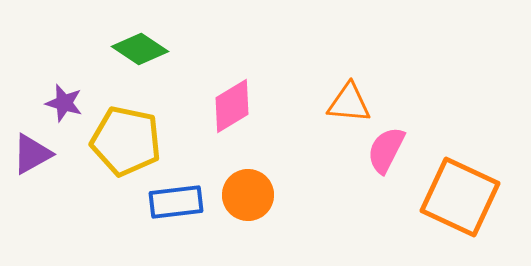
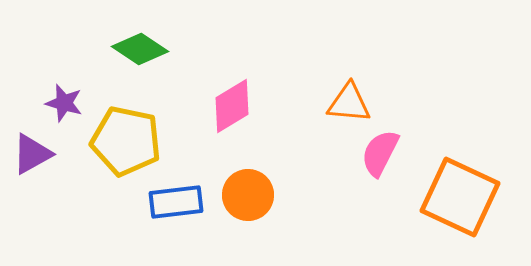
pink semicircle: moved 6 px left, 3 px down
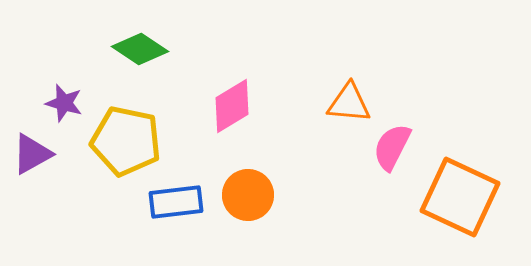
pink semicircle: moved 12 px right, 6 px up
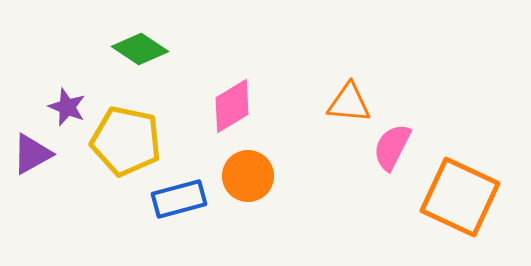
purple star: moved 3 px right, 4 px down; rotated 6 degrees clockwise
orange circle: moved 19 px up
blue rectangle: moved 3 px right, 3 px up; rotated 8 degrees counterclockwise
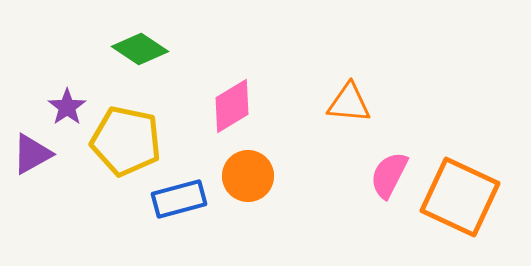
purple star: rotated 15 degrees clockwise
pink semicircle: moved 3 px left, 28 px down
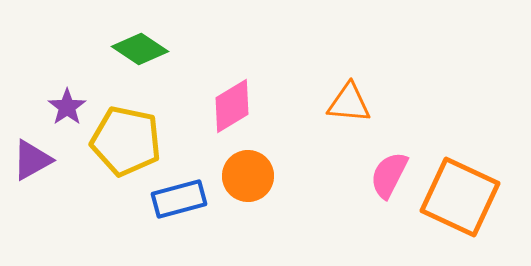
purple triangle: moved 6 px down
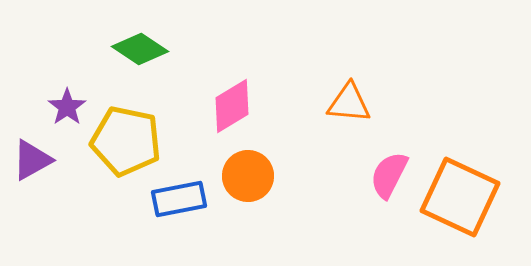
blue rectangle: rotated 4 degrees clockwise
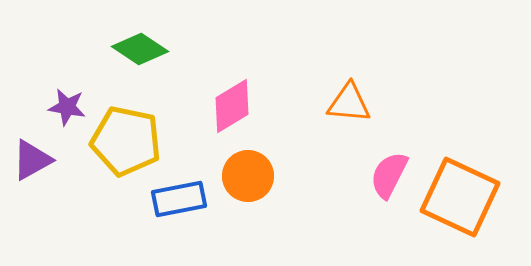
purple star: rotated 27 degrees counterclockwise
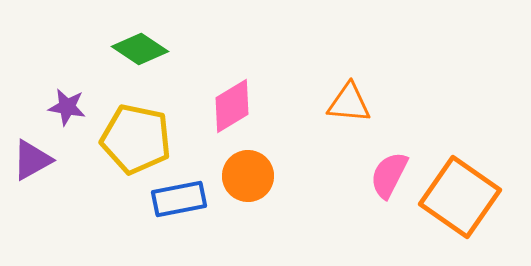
yellow pentagon: moved 10 px right, 2 px up
orange square: rotated 10 degrees clockwise
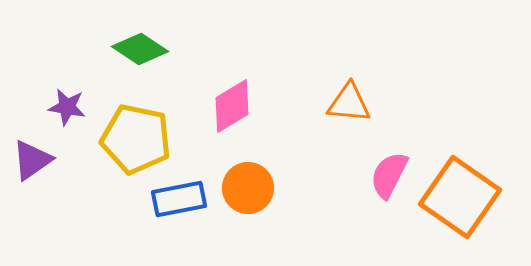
purple triangle: rotated 6 degrees counterclockwise
orange circle: moved 12 px down
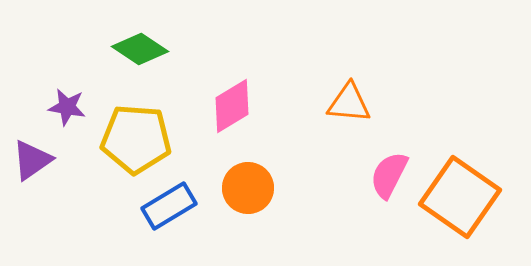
yellow pentagon: rotated 8 degrees counterclockwise
blue rectangle: moved 10 px left, 7 px down; rotated 20 degrees counterclockwise
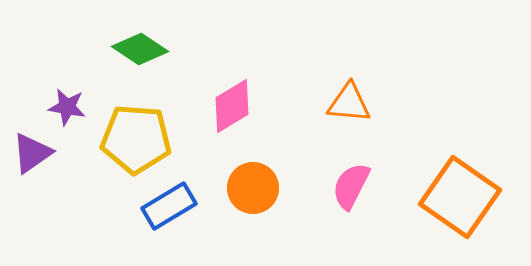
purple triangle: moved 7 px up
pink semicircle: moved 38 px left, 11 px down
orange circle: moved 5 px right
